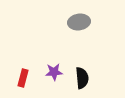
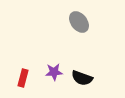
gray ellipse: rotated 60 degrees clockwise
black semicircle: rotated 115 degrees clockwise
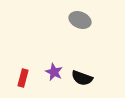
gray ellipse: moved 1 px right, 2 px up; rotated 30 degrees counterclockwise
purple star: rotated 30 degrees clockwise
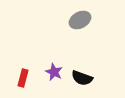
gray ellipse: rotated 50 degrees counterclockwise
